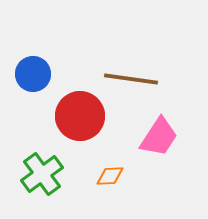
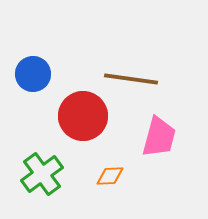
red circle: moved 3 px right
pink trapezoid: rotated 18 degrees counterclockwise
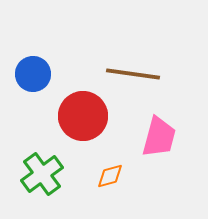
brown line: moved 2 px right, 5 px up
orange diamond: rotated 12 degrees counterclockwise
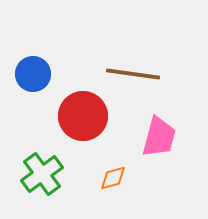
orange diamond: moved 3 px right, 2 px down
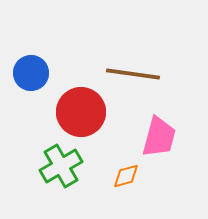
blue circle: moved 2 px left, 1 px up
red circle: moved 2 px left, 4 px up
green cross: moved 19 px right, 8 px up; rotated 6 degrees clockwise
orange diamond: moved 13 px right, 2 px up
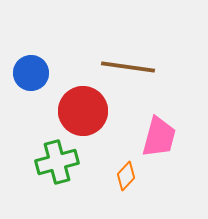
brown line: moved 5 px left, 7 px up
red circle: moved 2 px right, 1 px up
green cross: moved 4 px left, 4 px up; rotated 15 degrees clockwise
orange diamond: rotated 32 degrees counterclockwise
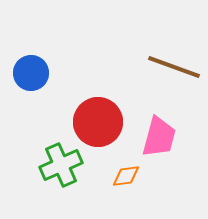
brown line: moved 46 px right; rotated 12 degrees clockwise
red circle: moved 15 px right, 11 px down
green cross: moved 4 px right, 3 px down; rotated 9 degrees counterclockwise
orange diamond: rotated 40 degrees clockwise
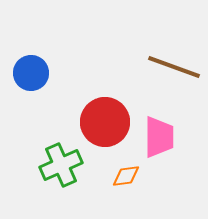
red circle: moved 7 px right
pink trapezoid: rotated 15 degrees counterclockwise
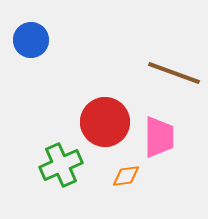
brown line: moved 6 px down
blue circle: moved 33 px up
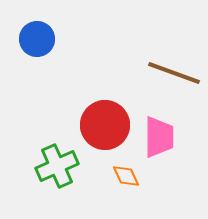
blue circle: moved 6 px right, 1 px up
red circle: moved 3 px down
green cross: moved 4 px left, 1 px down
orange diamond: rotated 72 degrees clockwise
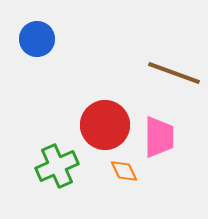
orange diamond: moved 2 px left, 5 px up
